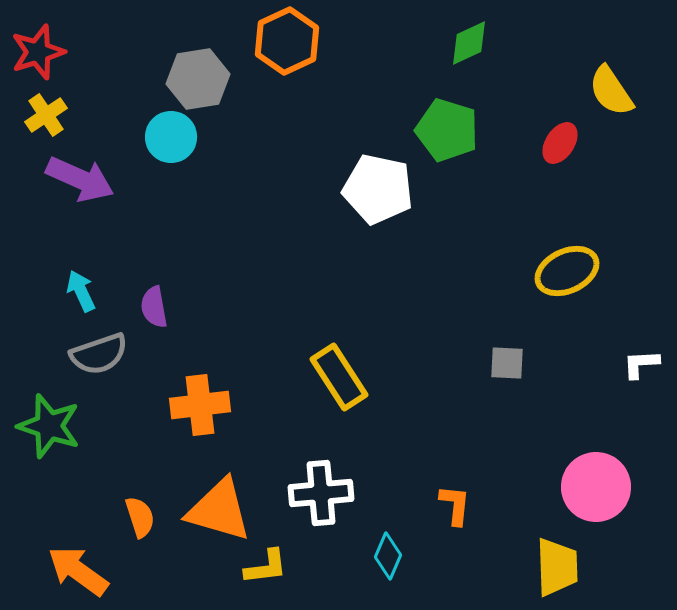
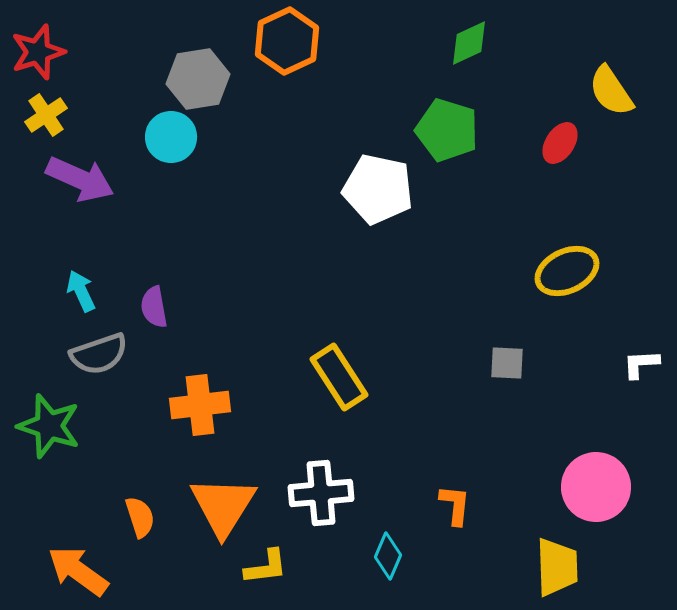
orange triangle: moved 4 px right, 4 px up; rotated 46 degrees clockwise
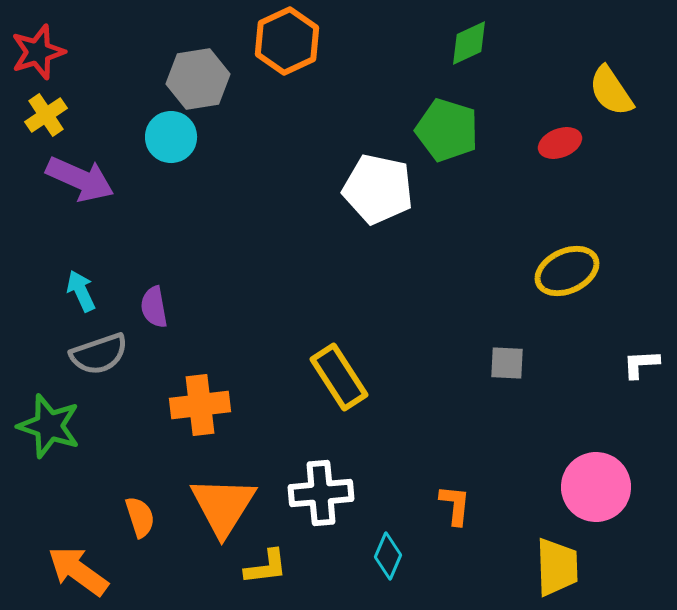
red ellipse: rotated 36 degrees clockwise
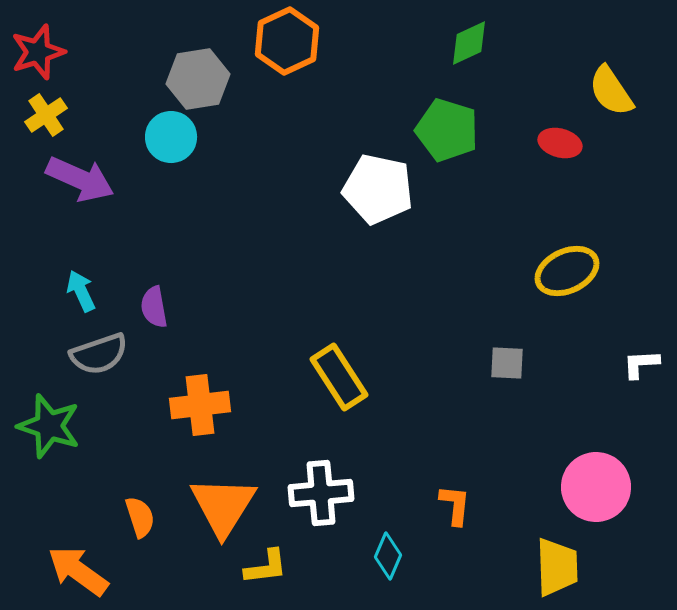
red ellipse: rotated 36 degrees clockwise
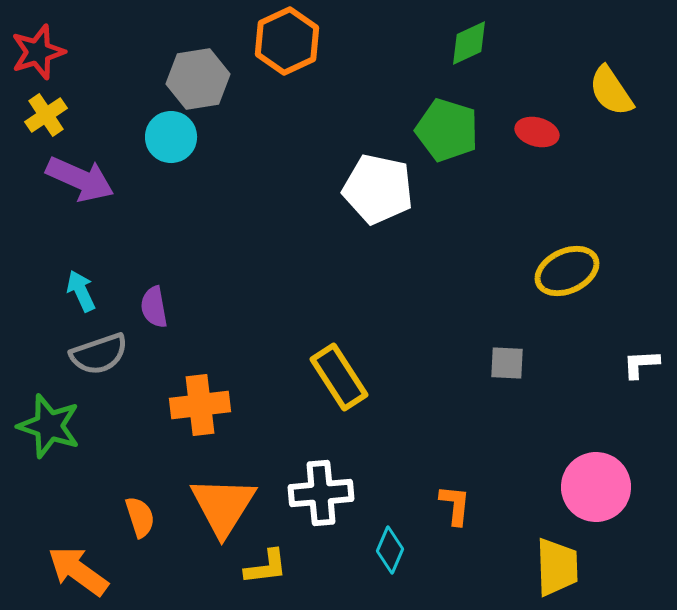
red ellipse: moved 23 px left, 11 px up
cyan diamond: moved 2 px right, 6 px up
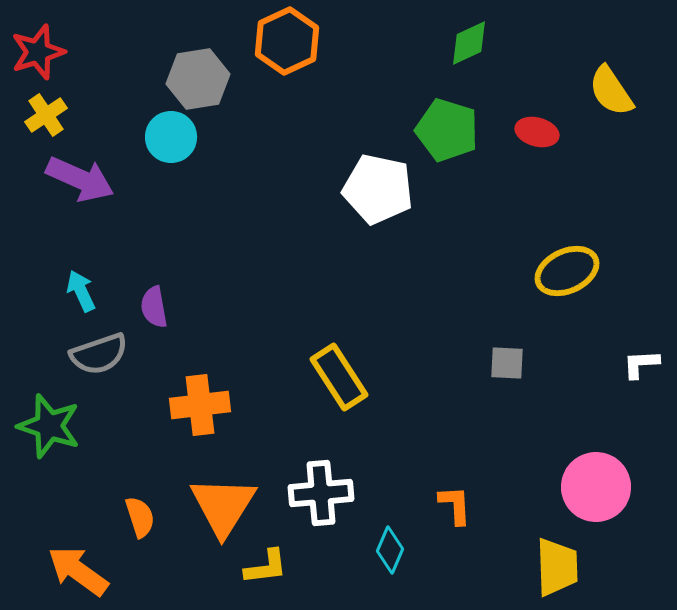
orange L-shape: rotated 9 degrees counterclockwise
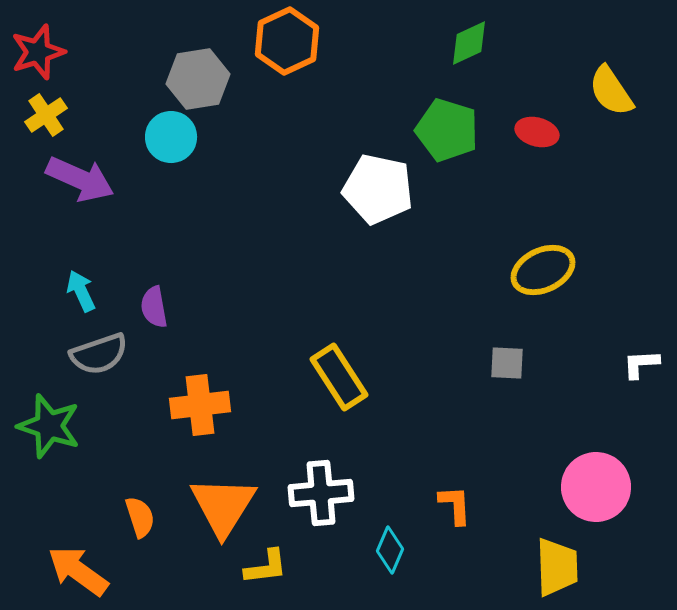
yellow ellipse: moved 24 px left, 1 px up
